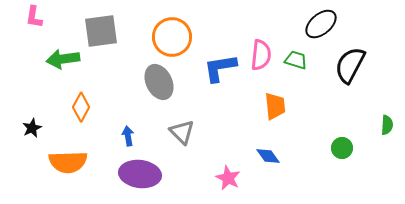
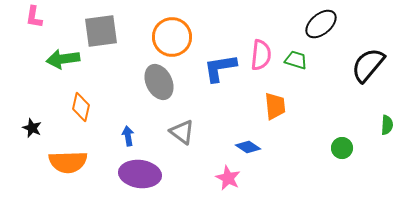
black semicircle: moved 18 px right; rotated 12 degrees clockwise
orange diamond: rotated 16 degrees counterclockwise
black star: rotated 24 degrees counterclockwise
gray triangle: rotated 8 degrees counterclockwise
blue diamond: moved 20 px left, 9 px up; rotated 20 degrees counterclockwise
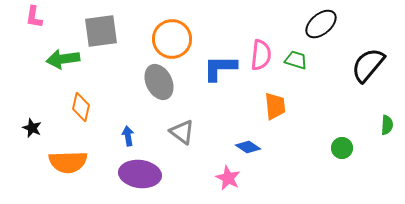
orange circle: moved 2 px down
blue L-shape: rotated 9 degrees clockwise
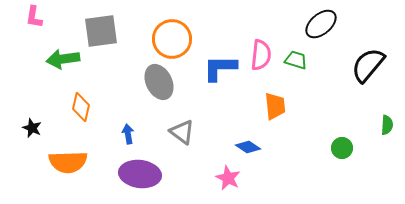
blue arrow: moved 2 px up
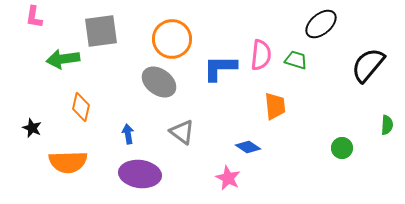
gray ellipse: rotated 28 degrees counterclockwise
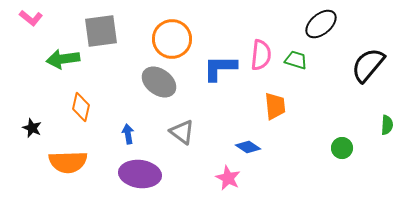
pink L-shape: moved 3 px left, 1 px down; rotated 60 degrees counterclockwise
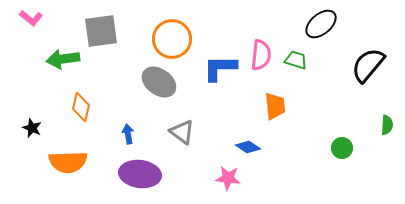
pink star: rotated 20 degrees counterclockwise
